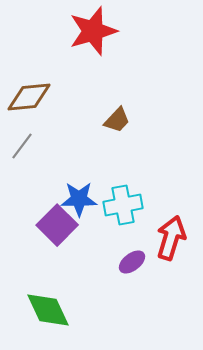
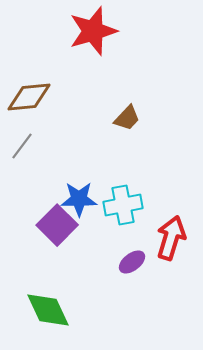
brown trapezoid: moved 10 px right, 2 px up
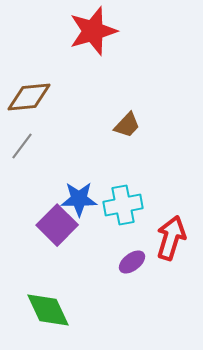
brown trapezoid: moved 7 px down
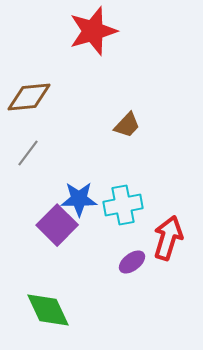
gray line: moved 6 px right, 7 px down
red arrow: moved 3 px left
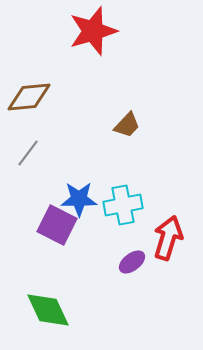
purple square: rotated 18 degrees counterclockwise
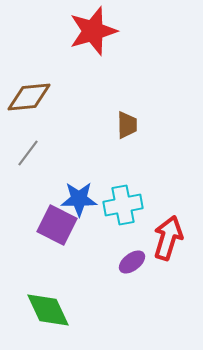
brown trapezoid: rotated 44 degrees counterclockwise
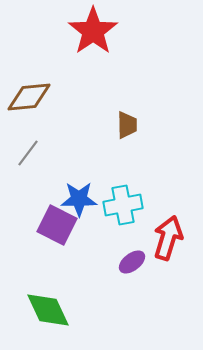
red star: rotated 18 degrees counterclockwise
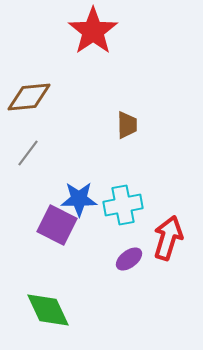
purple ellipse: moved 3 px left, 3 px up
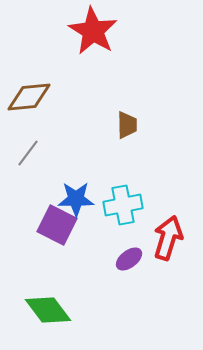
red star: rotated 6 degrees counterclockwise
blue star: moved 3 px left
green diamond: rotated 12 degrees counterclockwise
